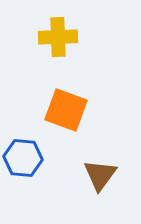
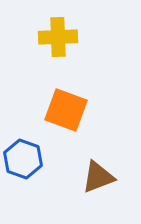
blue hexagon: moved 1 px down; rotated 15 degrees clockwise
brown triangle: moved 2 px left, 2 px down; rotated 33 degrees clockwise
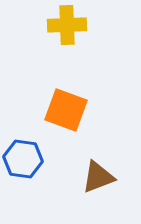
yellow cross: moved 9 px right, 12 px up
blue hexagon: rotated 12 degrees counterclockwise
